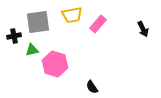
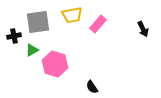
green triangle: rotated 16 degrees counterclockwise
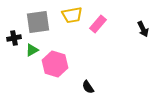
black cross: moved 2 px down
black semicircle: moved 4 px left
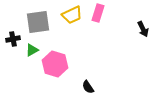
yellow trapezoid: rotated 15 degrees counterclockwise
pink rectangle: moved 11 px up; rotated 24 degrees counterclockwise
black cross: moved 1 px left, 1 px down
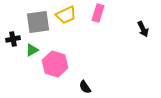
yellow trapezoid: moved 6 px left
black semicircle: moved 3 px left
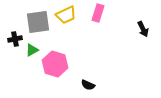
black cross: moved 2 px right
black semicircle: moved 3 px right, 2 px up; rotated 32 degrees counterclockwise
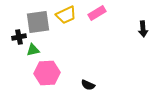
pink rectangle: moved 1 px left; rotated 42 degrees clockwise
black arrow: rotated 21 degrees clockwise
black cross: moved 4 px right, 2 px up
green triangle: moved 1 px right; rotated 16 degrees clockwise
pink hexagon: moved 8 px left, 9 px down; rotated 20 degrees counterclockwise
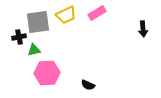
green triangle: moved 1 px right
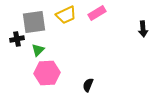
gray square: moved 4 px left
black cross: moved 2 px left, 2 px down
green triangle: moved 4 px right; rotated 32 degrees counterclockwise
black semicircle: rotated 88 degrees clockwise
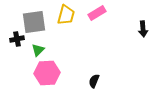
yellow trapezoid: rotated 50 degrees counterclockwise
black semicircle: moved 6 px right, 4 px up
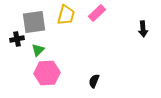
pink rectangle: rotated 12 degrees counterclockwise
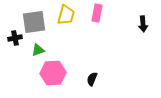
pink rectangle: rotated 36 degrees counterclockwise
black arrow: moved 5 px up
black cross: moved 2 px left, 1 px up
green triangle: rotated 24 degrees clockwise
pink hexagon: moved 6 px right
black semicircle: moved 2 px left, 2 px up
